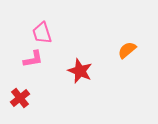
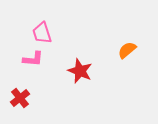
pink L-shape: rotated 15 degrees clockwise
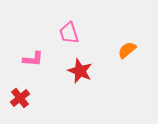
pink trapezoid: moved 27 px right
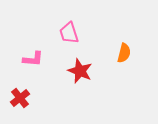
orange semicircle: moved 3 px left, 3 px down; rotated 144 degrees clockwise
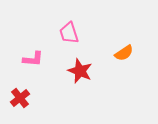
orange semicircle: rotated 42 degrees clockwise
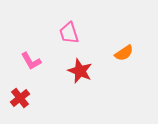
pink L-shape: moved 2 px left, 2 px down; rotated 55 degrees clockwise
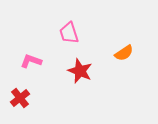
pink L-shape: rotated 140 degrees clockwise
